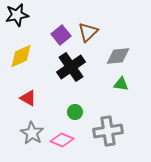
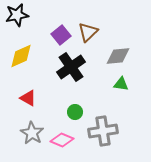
gray cross: moved 5 px left
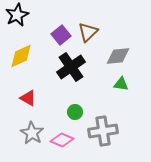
black star: rotated 15 degrees counterclockwise
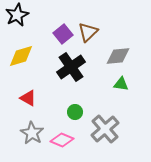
purple square: moved 2 px right, 1 px up
yellow diamond: rotated 8 degrees clockwise
gray cross: moved 2 px right, 2 px up; rotated 32 degrees counterclockwise
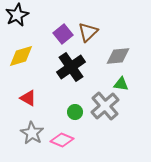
gray cross: moved 23 px up
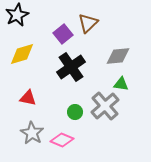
brown triangle: moved 9 px up
yellow diamond: moved 1 px right, 2 px up
red triangle: rotated 18 degrees counterclockwise
